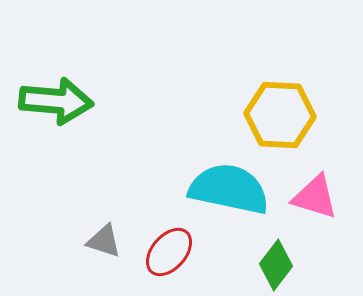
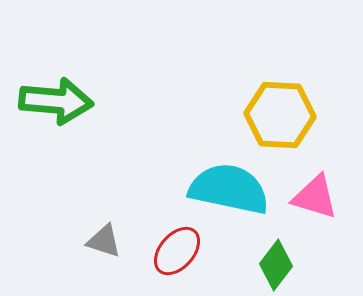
red ellipse: moved 8 px right, 1 px up
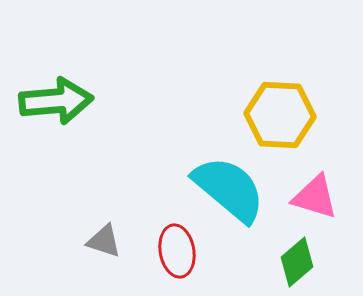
green arrow: rotated 10 degrees counterclockwise
cyan semicircle: rotated 28 degrees clockwise
red ellipse: rotated 51 degrees counterclockwise
green diamond: moved 21 px right, 3 px up; rotated 12 degrees clockwise
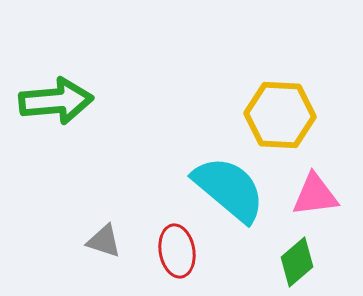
pink triangle: moved 2 px up; rotated 24 degrees counterclockwise
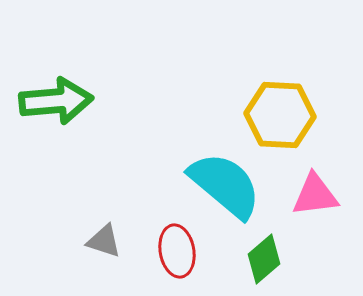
cyan semicircle: moved 4 px left, 4 px up
green diamond: moved 33 px left, 3 px up
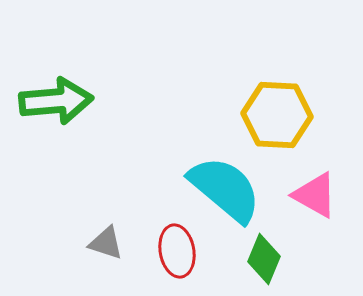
yellow hexagon: moved 3 px left
cyan semicircle: moved 4 px down
pink triangle: rotated 36 degrees clockwise
gray triangle: moved 2 px right, 2 px down
green diamond: rotated 27 degrees counterclockwise
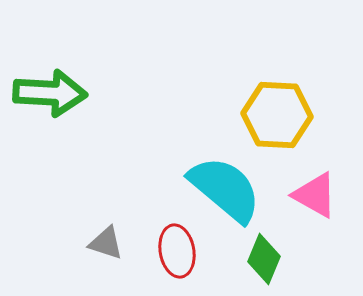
green arrow: moved 6 px left, 8 px up; rotated 8 degrees clockwise
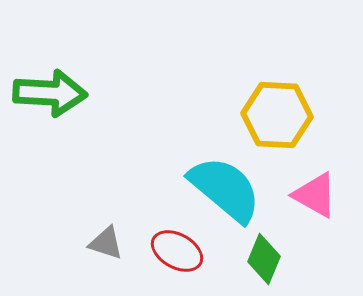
red ellipse: rotated 51 degrees counterclockwise
